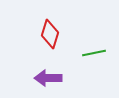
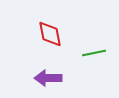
red diamond: rotated 28 degrees counterclockwise
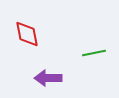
red diamond: moved 23 px left
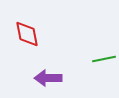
green line: moved 10 px right, 6 px down
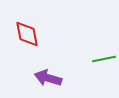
purple arrow: rotated 16 degrees clockwise
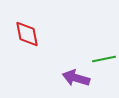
purple arrow: moved 28 px right
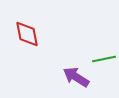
purple arrow: moved 1 px up; rotated 16 degrees clockwise
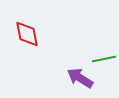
purple arrow: moved 4 px right, 1 px down
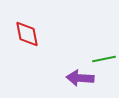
purple arrow: rotated 28 degrees counterclockwise
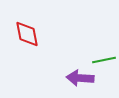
green line: moved 1 px down
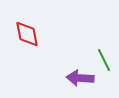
green line: rotated 75 degrees clockwise
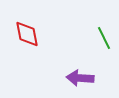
green line: moved 22 px up
